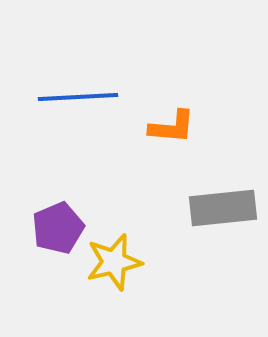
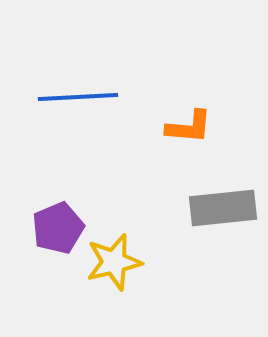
orange L-shape: moved 17 px right
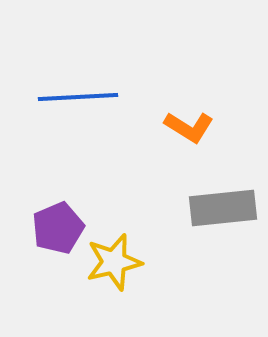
orange L-shape: rotated 27 degrees clockwise
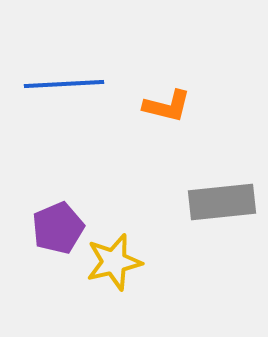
blue line: moved 14 px left, 13 px up
orange L-shape: moved 22 px left, 21 px up; rotated 18 degrees counterclockwise
gray rectangle: moved 1 px left, 6 px up
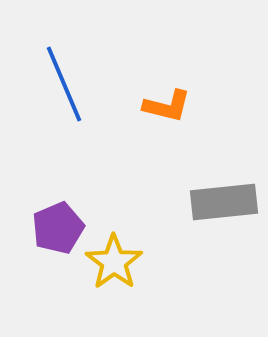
blue line: rotated 70 degrees clockwise
gray rectangle: moved 2 px right
yellow star: rotated 22 degrees counterclockwise
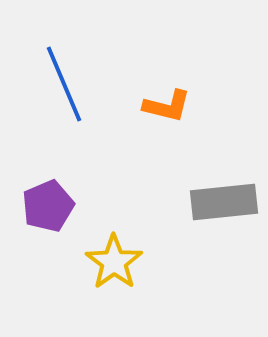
purple pentagon: moved 10 px left, 22 px up
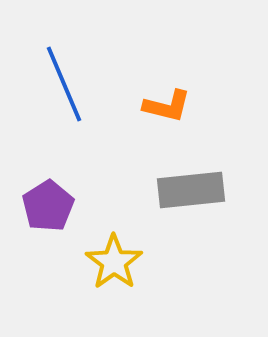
gray rectangle: moved 33 px left, 12 px up
purple pentagon: rotated 9 degrees counterclockwise
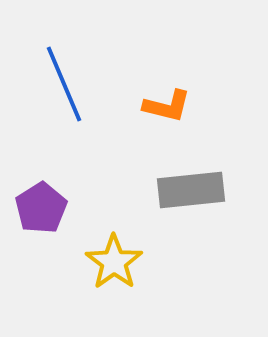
purple pentagon: moved 7 px left, 2 px down
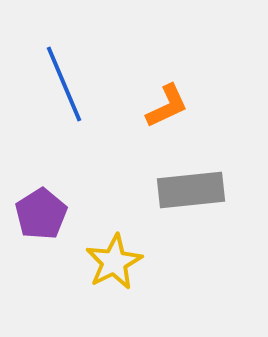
orange L-shape: rotated 39 degrees counterclockwise
purple pentagon: moved 6 px down
yellow star: rotated 8 degrees clockwise
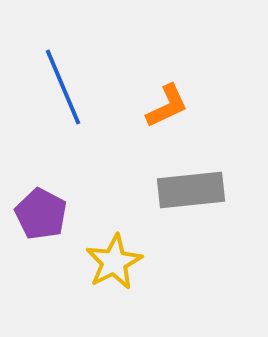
blue line: moved 1 px left, 3 px down
purple pentagon: rotated 12 degrees counterclockwise
